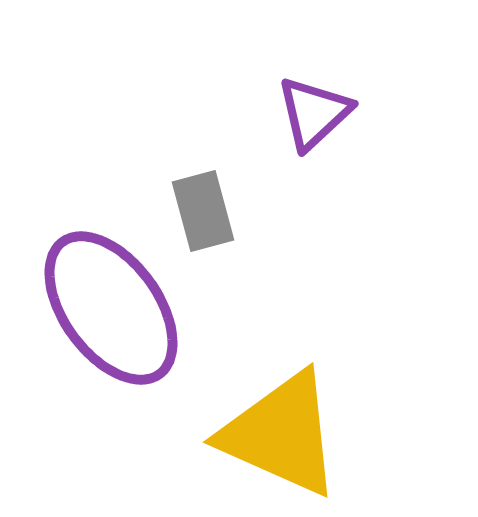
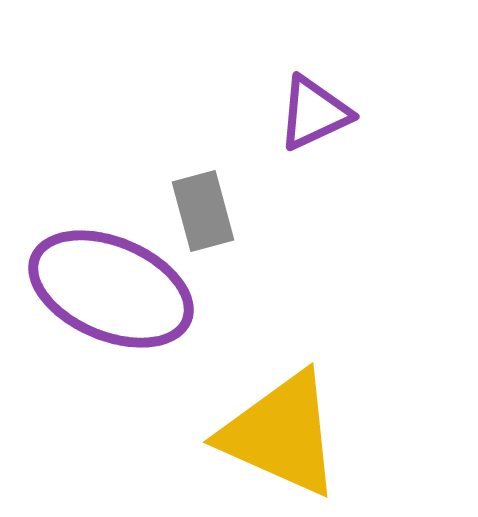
purple triangle: rotated 18 degrees clockwise
purple ellipse: moved 19 px up; rotated 31 degrees counterclockwise
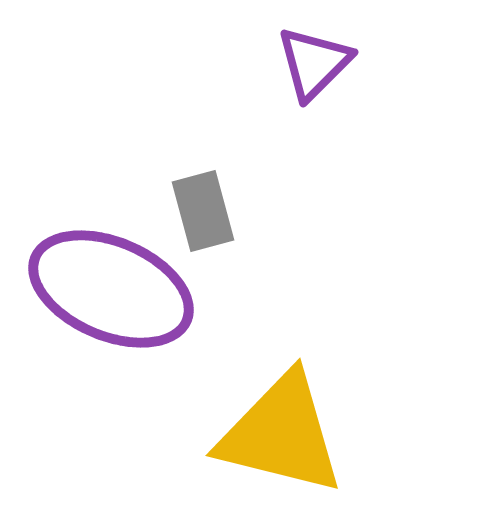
purple triangle: moved 50 px up; rotated 20 degrees counterclockwise
yellow triangle: rotated 10 degrees counterclockwise
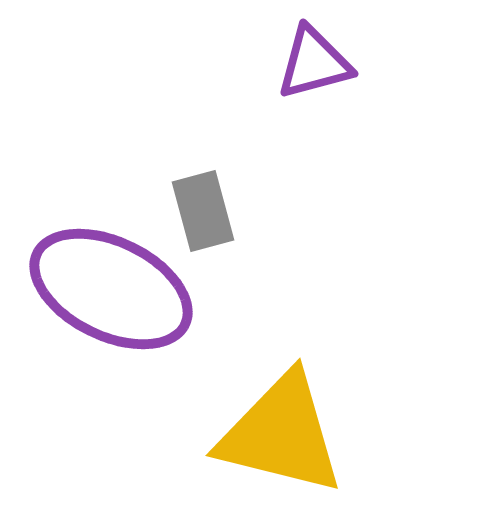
purple triangle: rotated 30 degrees clockwise
purple ellipse: rotated 3 degrees clockwise
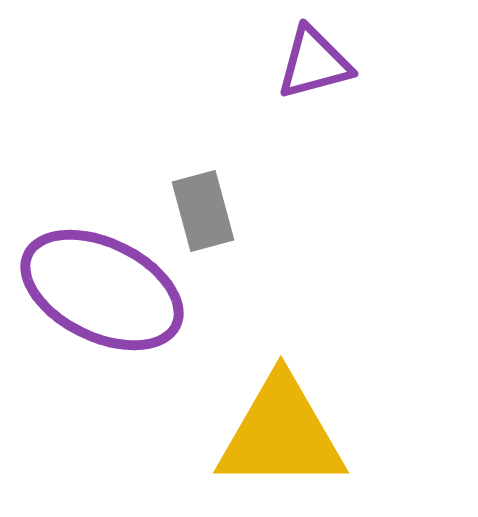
purple ellipse: moved 9 px left, 1 px down
yellow triangle: rotated 14 degrees counterclockwise
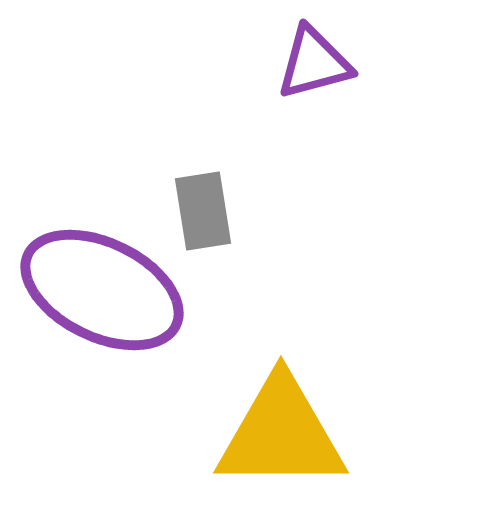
gray rectangle: rotated 6 degrees clockwise
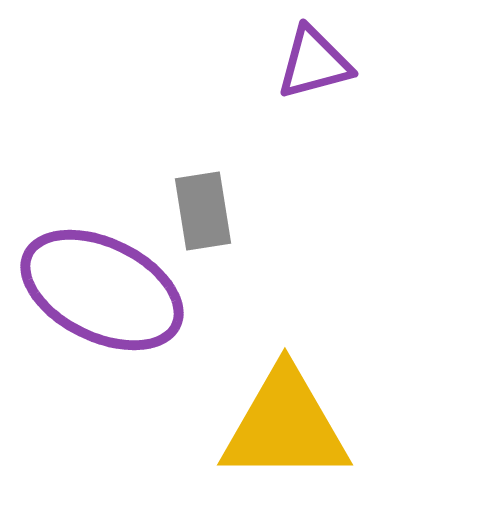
yellow triangle: moved 4 px right, 8 px up
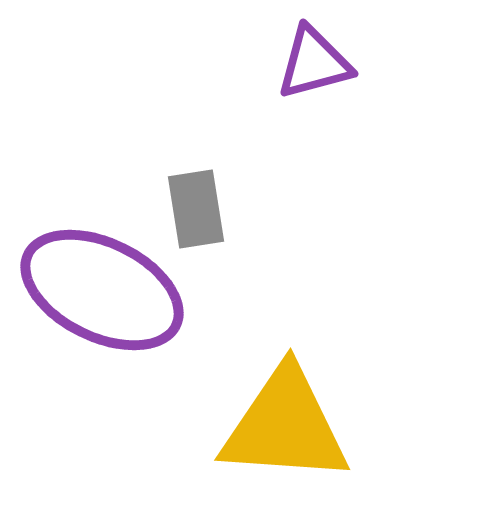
gray rectangle: moved 7 px left, 2 px up
yellow triangle: rotated 4 degrees clockwise
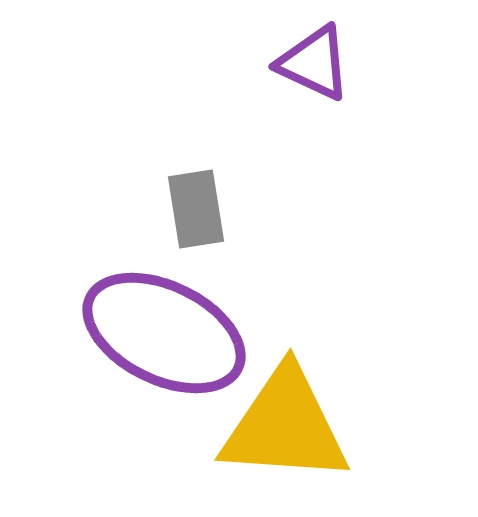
purple triangle: rotated 40 degrees clockwise
purple ellipse: moved 62 px right, 43 px down
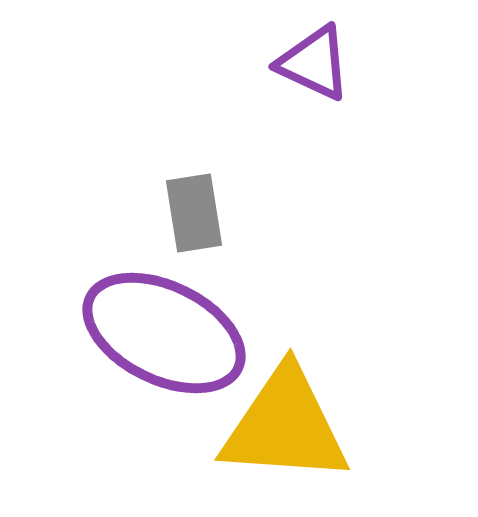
gray rectangle: moved 2 px left, 4 px down
